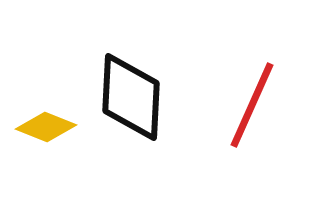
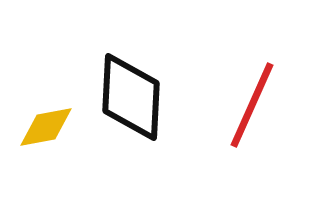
yellow diamond: rotated 32 degrees counterclockwise
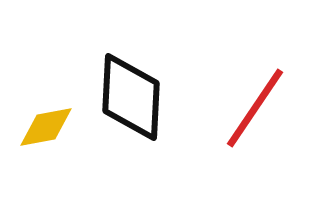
red line: moved 3 px right, 3 px down; rotated 10 degrees clockwise
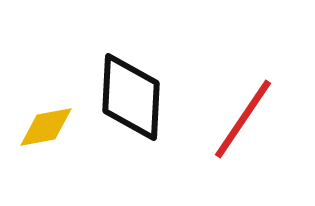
red line: moved 12 px left, 11 px down
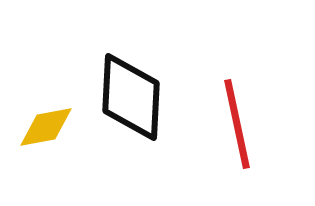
red line: moved 6 px left, 5 px down; rotated 46 degrees counterclockwise
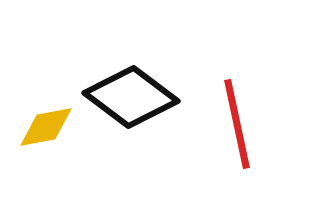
black diamond: rotated 56 degrees counterclockwise
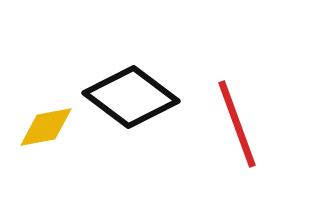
red line: rotated 8 degrees counterclockwise
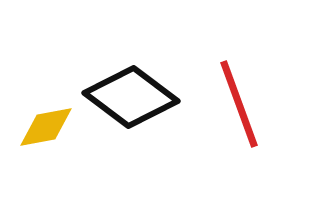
red line: moved 2 px right, 20 px up
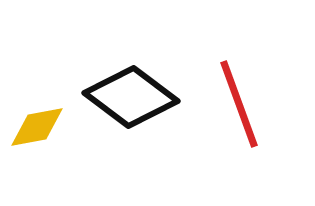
yellow diamond: moved 9 px left
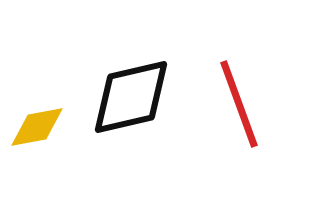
black diamond: rotated 50 degrees counterclockwise
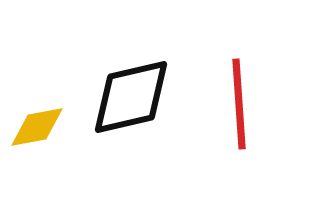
red line: rotated 16 degrees clockwise
